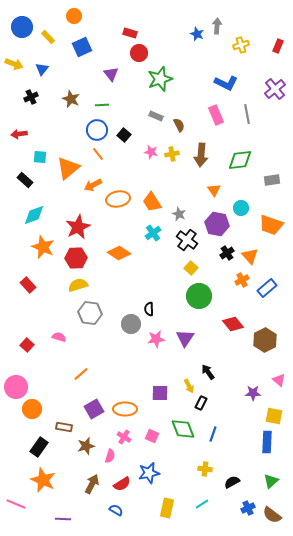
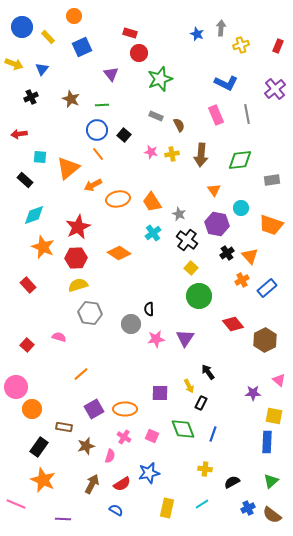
gray arrow at (217, 26): moved 4 px right, 2 px down
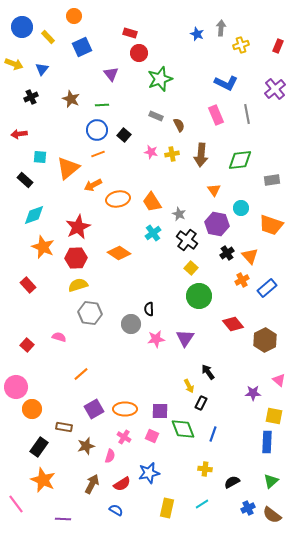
orange line at (98, 154): rotated 72 degrees counterclockwise
purple square at (160, 393): moved 18 px down
pink line at (16, 504): rotated 30 degrees clockwise
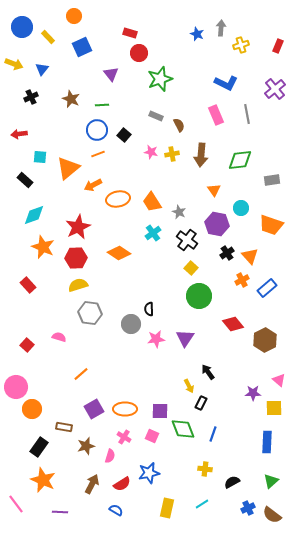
gray star at (179, 214): moved 2 px up
yellow square at (274, 416): moved 8 px up; rotated 12 degrees counterclockwise
purple line at (63, 519): moved 3 px left, 7 px up
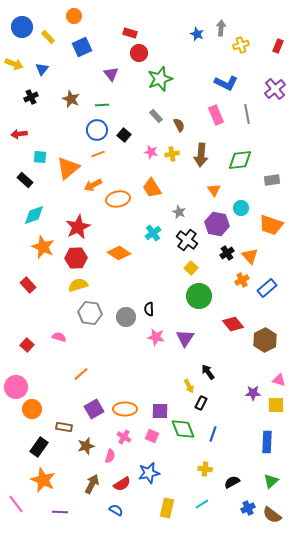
gray rectangle at (156, 116): rotated 24 degrees clockwise
orange trapezoid at (152, 202): moved 14 px up
gray circle at (131, 324): moved 5 px left, 7 px up
pink star at (156, 339): moved 2 px up; rotated 18 degrees clockwise
pink triangle at (279, 380): rotated 24 degrees counterclockwise
yellow square at (274, 408): moved 2 px right, 3 px up
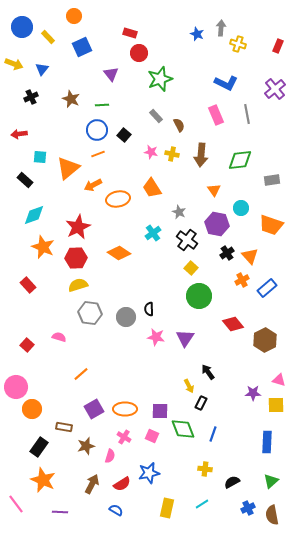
yellow cross at (241, 45): moved 3 px left, 1 px up; rotated 35 degrees clockwise
yellow cross at (172, 154): rotated 24 degrees clockwise
brown semicircle at (272, 515): rotated 42 degrees clockwise
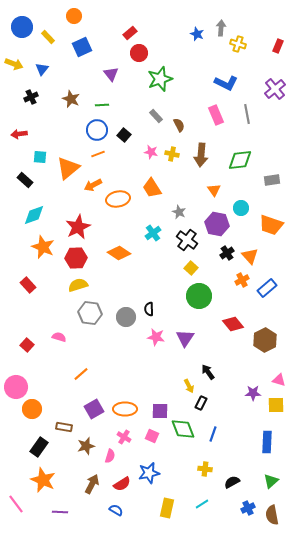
red rectangle at (130, 33): rotated 56 degrees counterclockwise
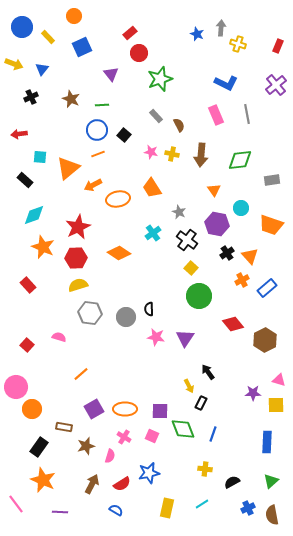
purple cross at (275, 89): moved 1 px right, 4 px up
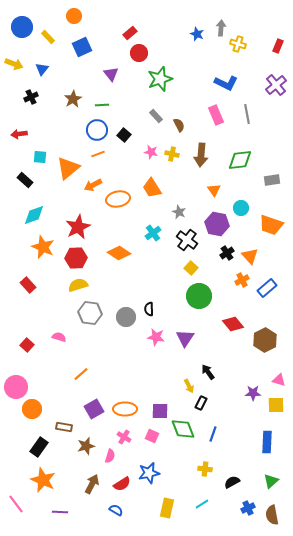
brown star at (71, 99): moved 2 px right; rotated 18 degrees clockwise
